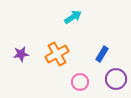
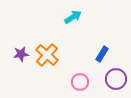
orange cross: moved 10 px left, 1 px down; rotated 20 degrees counterclockwise
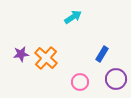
orange cross: moved 1 px left, 3 px down
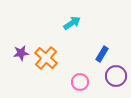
cyan arrow: moved 1 px left, 6 px down
purple star: moved 1 px up
purple circle: moved 3 px up
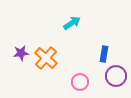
blue rectangle: moved 2 px right; rotated 21 degrees counterclockwise
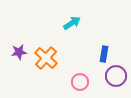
purple star: moved 2 px left, 1 px up
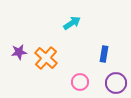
purple circle: moved 7 px down
